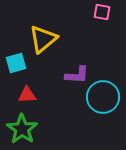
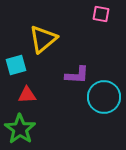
pink square: moved 1 px left, 2 px down
cyan square: moved 2 px down
cyan circle: moved 1 px right
green star: moved 2 px left
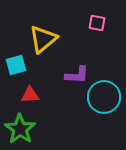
pink square: moved 4 px left, 9 px down
red triangle: moved 3 px right
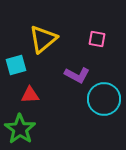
pink square: moved 16 px down
purple L-shape: rotated 25 degrees clockwise
cyan circle: moved 2 px down
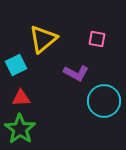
cyan square: rotated 10 degrees counterclockwise
purple L-shape: moved 1 px left, 2 px up
red triangle: moved 9 px left, 3 px down
cyan circle: moved 2 px down
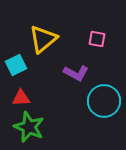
green star: moved 9 px right, 2 px up; rotated 12 degrees counterclockwise
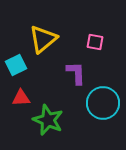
pink square: moved 2 px left, 3 px down
purple L-shape: rotated 120 degrees counterclockwise
cyan circle: moved 1 px left, 2 px down
green star: moved 19 px right, 7 px up
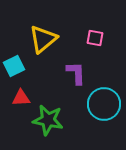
pink square: moved 4 px up
cyan square: moved 2 px left, 1 px down
cyan circle: moved 1 px right, 1 px down
green star: rotated 12 degrees counterclockwise
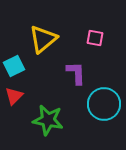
red triangle: moved 7 px left, 2 px up; rotated 42 degrees counterclockwise
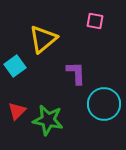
pink square: moved 17 px up
cyan square: moved 1 px right; rotated 10 degrees counterclockwise
red triangle: moved 3 px right, 15 px down
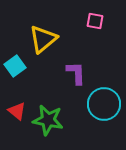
red triangle: rotated 36 degrees counterclockwise
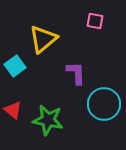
red triangle: moved 4 px left, 1 px up
